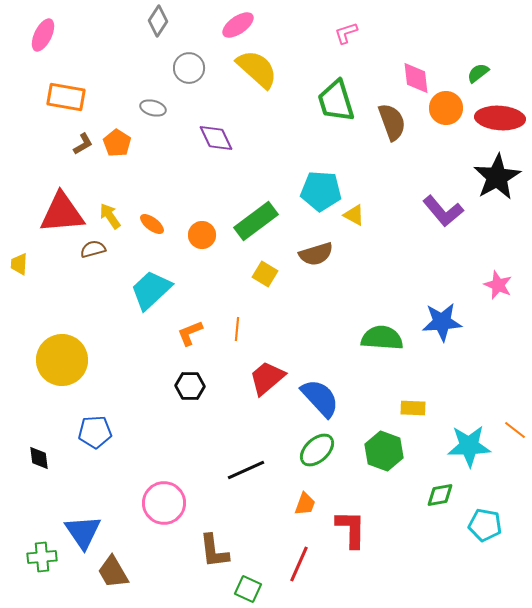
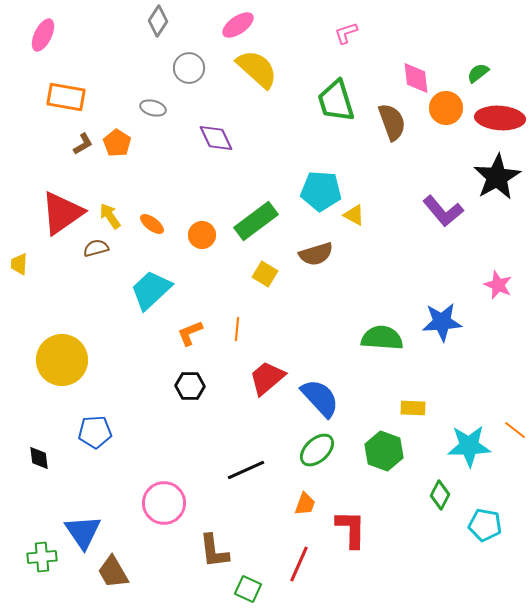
red triangle at (62, 213): rotated 30 degrees counterclockwise
brown semicircle at (93, 249): moved 3 px right, 1 px up
green diamond at (440, 495): rotated 52 degrees counterclockwise
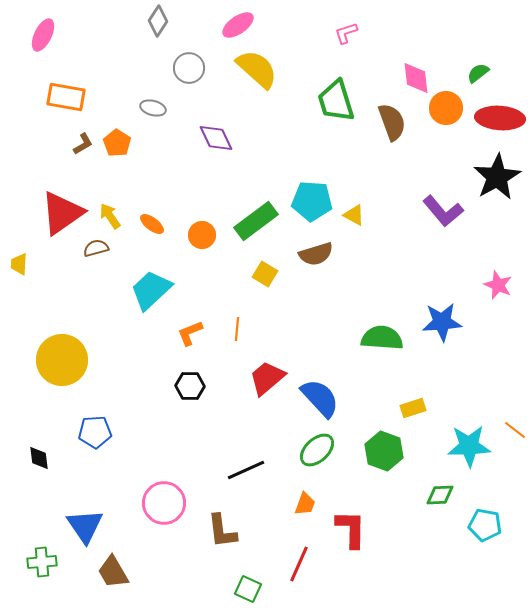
cyan pentagon at (321, 191): moved 9 px left, 10 px down
yellow rectangle at (413, 408): rotated 20 degrees counterclockwise
green diamond at (440, 495): rotated 60 degrees clockwise
blue triangle at (83, 532): moved 2 px right, 6 px up
brown L-shape at (214, 551): moved 8 px right, 20 px up
green cross at (42, 557): moved 5 px down
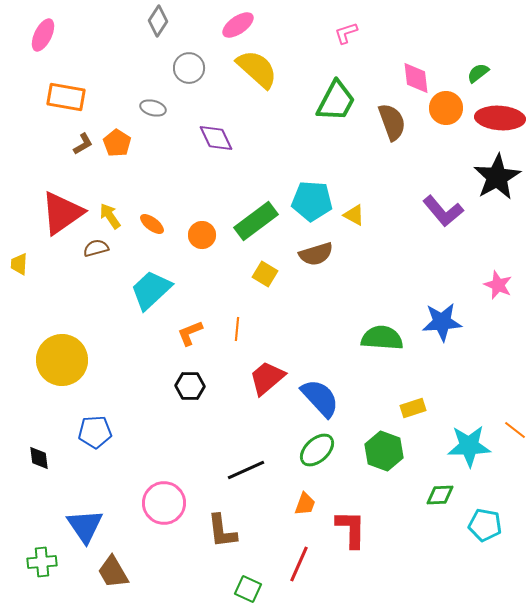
green trapezoid at (336, 101): rotated 135 degrees counterclockwise
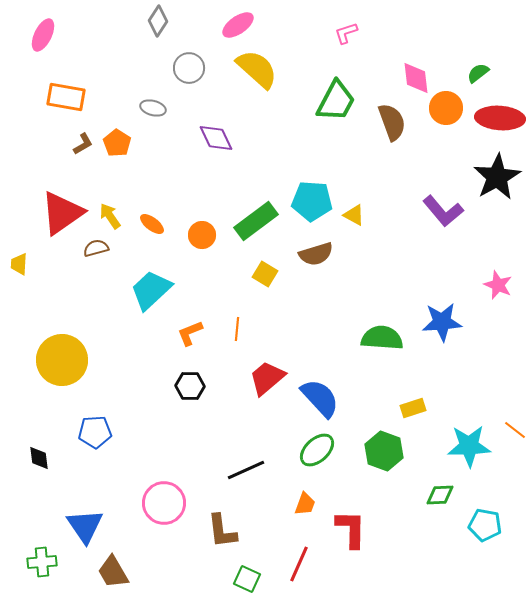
green square at (248, 589): moved 1 px left, 10 px up
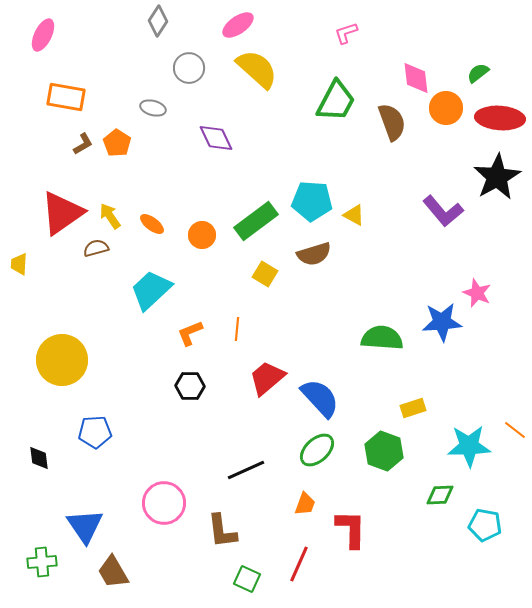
brown semicircle at (316, 254): moved 2 px left
pink star at (498, 285): moved 21 px left, 8 px down
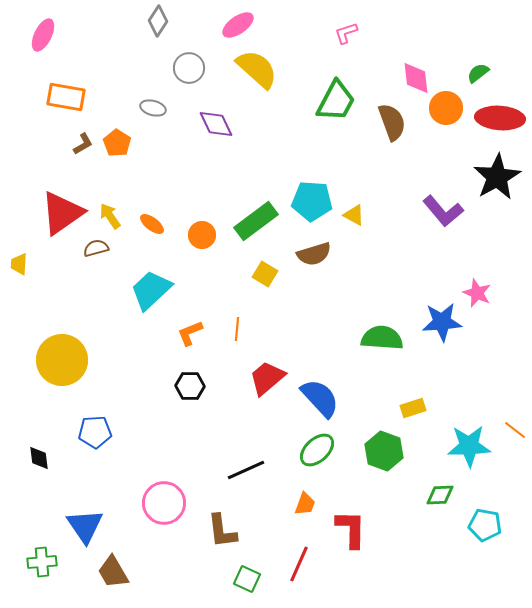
purple diamond at (216, 138): moved 14 px up
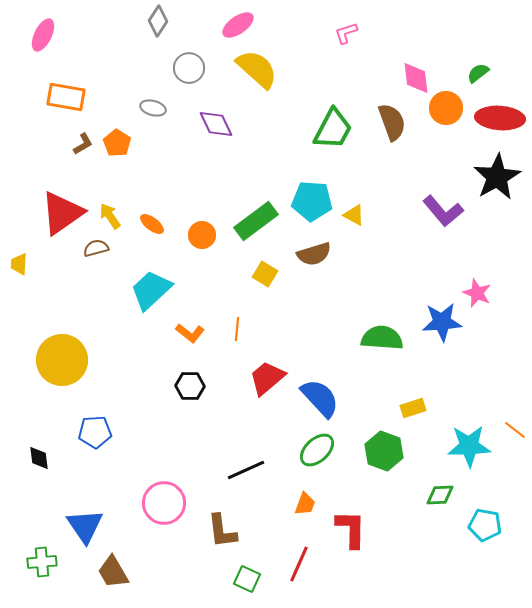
green trapezoid at (336, 101): moved 3 px left, 28 px down
orange L-shape at (190, 333): rotated 120 degrees counterclockwise
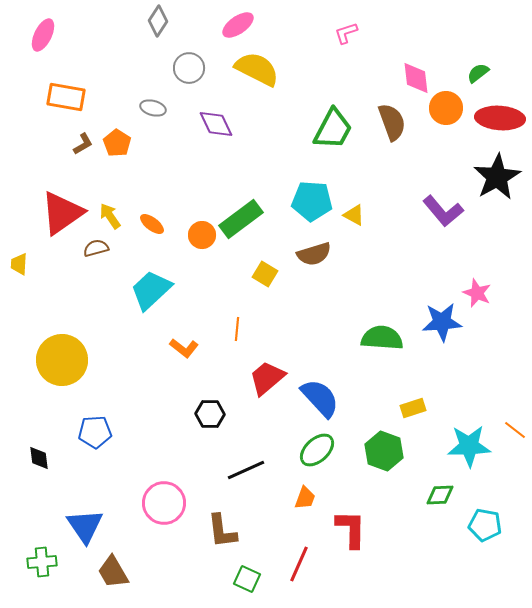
yellow semicircle at (257, 69): rotated 15 degrees counterclockwise
green rectangle at (256, 221): moved 15 px left, 2 px up
orange L-shape at (190, 333): moved 6 px left, 15 px down
black hexagon at (190, 386): moved 20 px right, 28 px down
orange trapezoid at (305, 504): moved 6 px up
